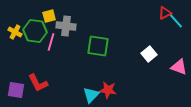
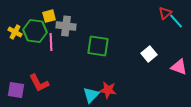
red triangle: rotated 16 degrees counterclockwise
pink line: rotated 18 degrees counterclockwise
red L-shape: moved 1 px right
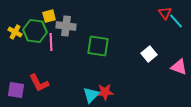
red triangle: rotated 24 degrees counterclockwise
red star: moved 3 px left, 2 px down; rotated 12 degrees counterclockwise
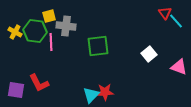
green square: rotated 15 degrees counterclockwise
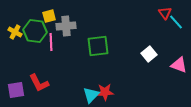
cyan line: moved 1 px down
gray cross: rotated 12 degrees counterclockwise
pink triangle: moved 2 px up
purple square: rotated 18 degrees counterclockwise
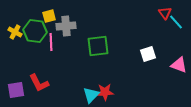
white square: moved 1 px left; rotated 21 degrees clockwise
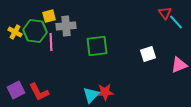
green square: moved 1 px left
pink triangle: rotated 42 degrees counterclockwise
red L-shape: moved 9 px down
purple square: rotated 18 degrees counterclockwise
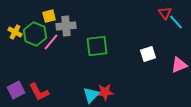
green hexagon: moved 3 px down; rotated 15 degrees clockwise
pink line: rotated 42 degrees clockwise
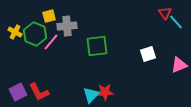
gray cross: moved 1 px right
purple square: moved 2 px right, 2 px down
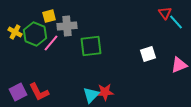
pink line: moved 1 px down
green square: moved 6 px left
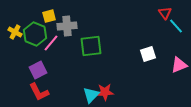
cyan line: moved 4 px down
purple square: moved 20 px right, 22 px up
